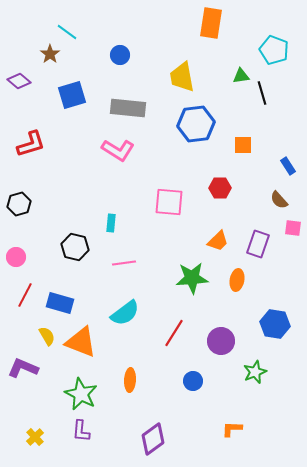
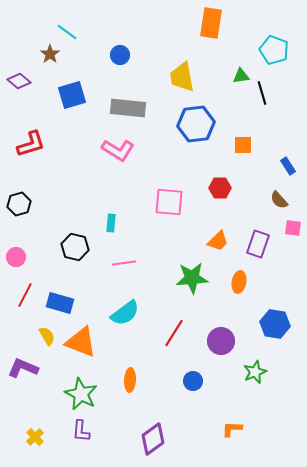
orange ellipse at (237, 280): moved 2 px right, 2 px down
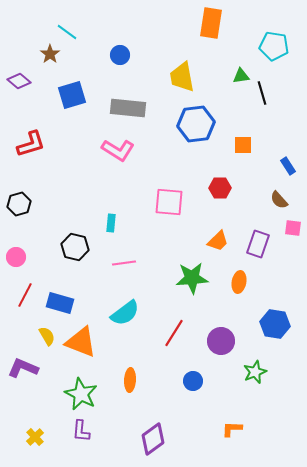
cyan pentagon at (274, 50): moved 4 px up; rotated 12 degrees counterclockwise
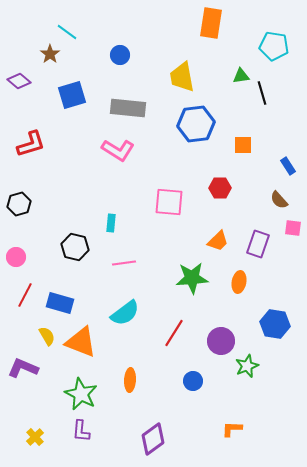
green star at (255, 372): moved 8 px left, 6 px up
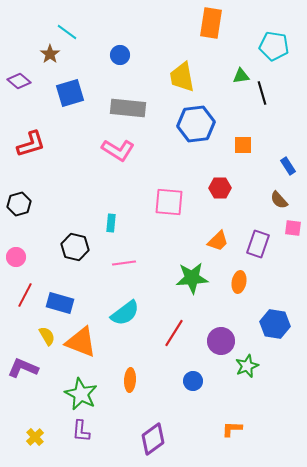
blue square at (72, 95): moved 2 px left, 2 px up
